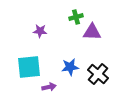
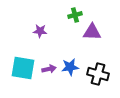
green cross: moved 1 px left, 2 px up
cyan square: moved 6 px left, 1 px down; rotated 15 degrees clockwise
black cross: rotated 25 degrees counterclockwise
purple arrow: moved 18 px up
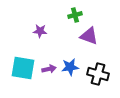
purple triangle: moved 3 px left, 4 px down; rotated 18 degrees clockwise
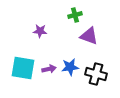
black cross: moved 2 px left
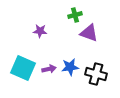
purple triangle: moved 3 px up
cyan square: rotated 15 degrees clockwise
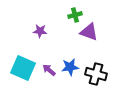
purple triangle: moved 1 px up
purple arrow: moved 1 px down; rotated 128 degrees counterclockwise
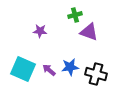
cyan square: moved 1 px down
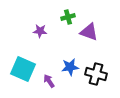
green cross: moved 7 px left, 2 px down
purple arrow: moved 11 px down; rotated 16 degrees clockwise
